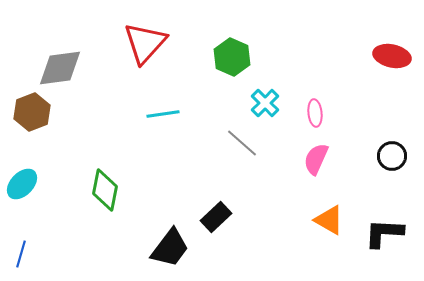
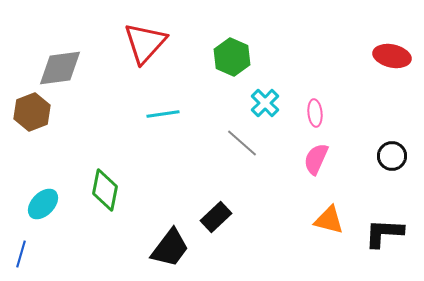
cyan ellipse: moved 21 px right, 20 px down
orange triangle: rotated 16 degrees counterclockwise
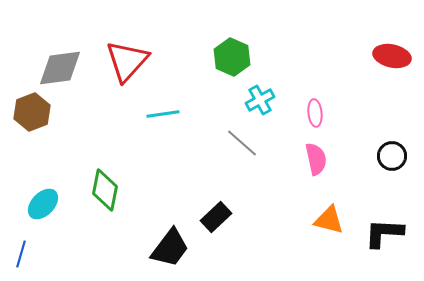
red triangle: moved 18 px left, 18 px down
cyan cross: moved 5 px left, 3 px up; rotated 16 degrees clockwise
pink semicircle: rotated 144 degrees clockwise
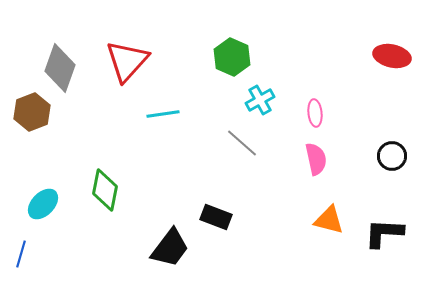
gray diamond: rotated 63 degrees counterclockwise
black rectangle: rotated 64 degrees clockwise
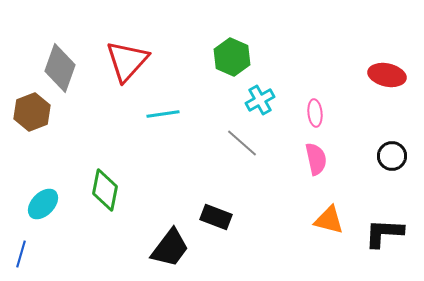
red ellipse: moved 5 px left, 19 px down
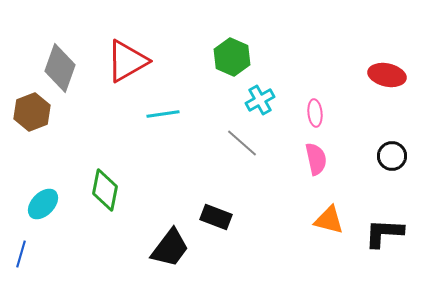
red triangle: rotated 18 degrees clockwise
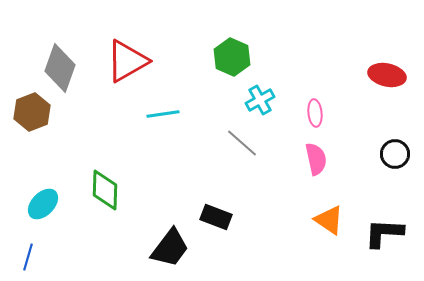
black circle: moved 3 px right, 2 px up
green diamond: rotated 9 degrees counterclockwise
orange triangle: rotated 20 degrees clockwise
blue line: moved 7 px right, 3 px down
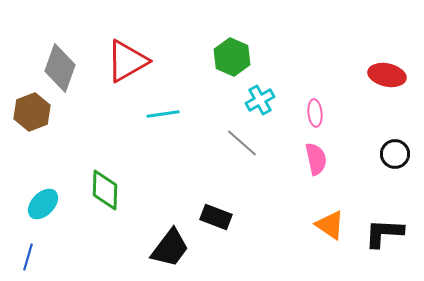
orange triangle: moved 1 px right, 5 px down
